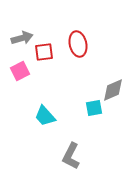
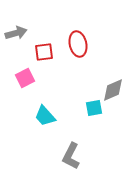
gray arrow: moved 6 px left, 5 px up
pink square: moved 5 px right, 7 px down
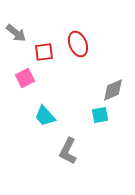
gray arrow: rotated 55 degrees clockwise
red ellipse: rotated 10 degrees counterclockwise
cyan square: moved 6 px right, 7 px down
gray L-shape: moved 3 px left, 5 px up
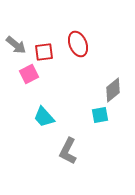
gray arrow: moved 12 px down
pink square: moved 4 px right, 4 px up
gray diamond: rotated 15 degrees counterclockwise
cyan trapezoid: moved 1 px left, 1 px down
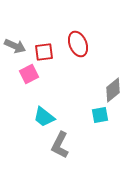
gray arrow: moved 1 px left, 1 px down; rotated 15 degrees counterclockwise
cyan trapezoid: rotated 10 degrees counterclockwise
gray L-shape: moved 8 px left, 6 px up
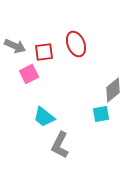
red ellipse: moved 2 px left
cyan square: moved 1 px right, 1 px up
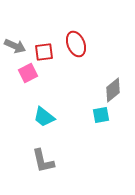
pink square: moved 1 px left, 1 px up
cyan square: moved 1 px down
gray L-shape: moved 17 px left, 16 px down; rotated 40 degrees counterclockwise
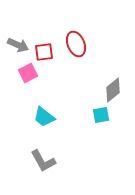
gray arrow: moved 3 px right, 1 px up
gray L-shape: rotated 16 degrees counterclockwise
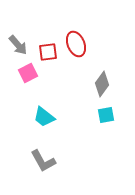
gray arrow: rotated 25 degrees clockwise
red square: moved 4 px right
gray diamond: moved 11 px left, 6 px up; rotated 15 degrees counterclockwise
cyan square: moved 5 px right
